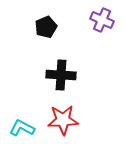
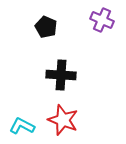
black pentagon: rotated 25 degrees counterclockwise
red star: rotated 24 degrees clockwise
cyan L-shape: moved 2 px up
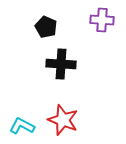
purple cross: rotated 20 degrees counterclockwise
black cross: moved 11 px up
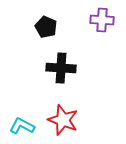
black cross: moved 4 px down
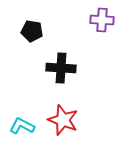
black pentagon: moved 14 px left, 4 px down; rotated 15 degrees counterclockwise
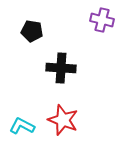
purple cross: rotated 10 degrees clockwise
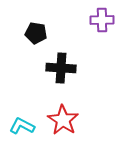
purple cross: rotated 15 degrees counterclockwise
black pentagon: moved 4 px right, 2 px down
red star: rotated 12 degrees clockwise
